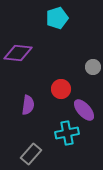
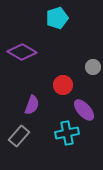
purple diamond: moved 4 px right, 1 px up; rotated 24 degrees clockwise
red circle: moved 2 px right, 4 px up
purple semicircle: moved 4 px right; rotated 12 degrees clockwise
gray rectangle: moved 12 px left, 18 px up
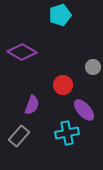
cyan pentagon: moved 3 px right, 3 px up
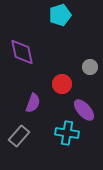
purple diamond: rotated 48 degrees clockwise
gray circle: moved 3 px left
red circle: moved 1 px left, 1 px up
purple semicircle: moved 1 px right, 2 px up
cyan cross: rotated 20 degrees clockwise
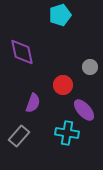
red circle: moved 1 px right, 1 px down
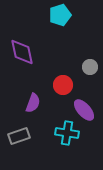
gray rectangle: rotated 30 degrees clockwise
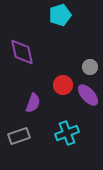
purple ellipse: moved 4 px right, 15 px up
cyan cross: rotated 30 degrees counterclockwise
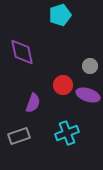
gray circle: moved 1 px up
purple ellipse: rotated 30 degrees counterclockwise
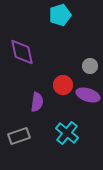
purple semicircle: moved 4 px right, 1 px up; rotated 12 degrees counterclockwise
cyan cross: rotated 30 degrees counterclockwise
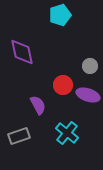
purple semicircle: moved 1 px right, 3 px down; rotated 36 degrees counterclockwise
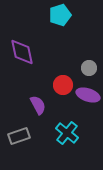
gray circle: moved 1 px left, 2 px down
